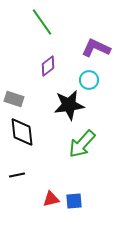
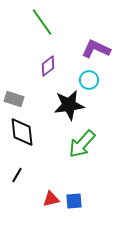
purple L-shape: moved 1 px down
black line: rotated 49 degrees counterclockwise
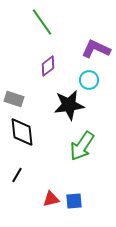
green arrow: moved 2 px down; rotated 8 degrees counterclockwise
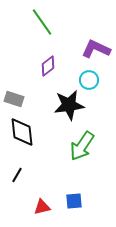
red triangle: moved 9 px left, 8 px down
